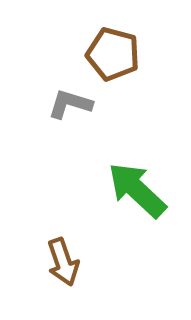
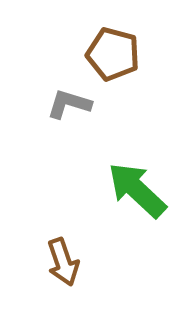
gray L-shape: moved 1 px left
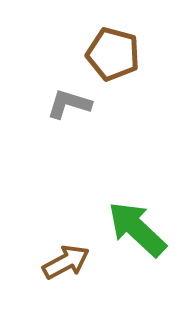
green arrow: moved 39 px down
brown arrow: moved 3 px right; rotated 99 degrees counterclockwise
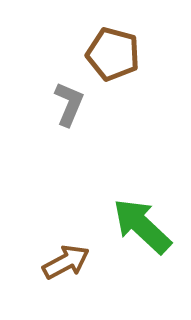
gray L-shape: rotated 96 degrees clockwise
green arrow: moved 5 px right, 3 px up
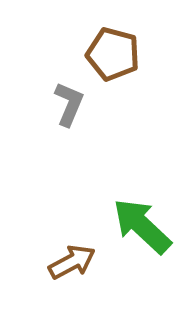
brown arrow: moved 6 px right
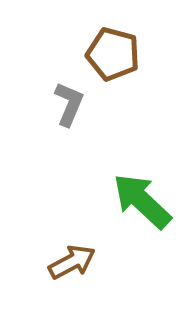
green arrow: moved 25 px up
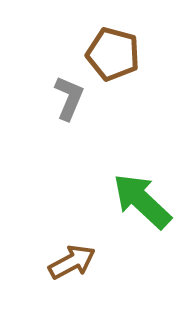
gray L-shape: moved 6 px up
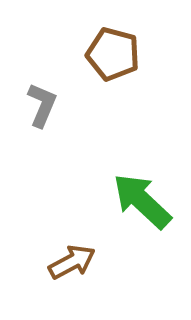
gray L-shape: moved 27 px left, 7 px down
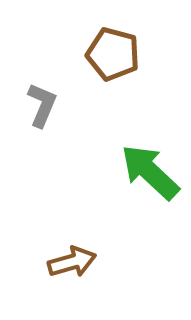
green arrow: moved 8 px right, 29 px up
brown arrow: rotated 12 degrees clockwise
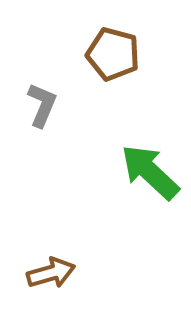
brown arrow: moved 21 px left, 11 px down
